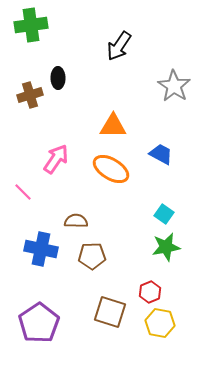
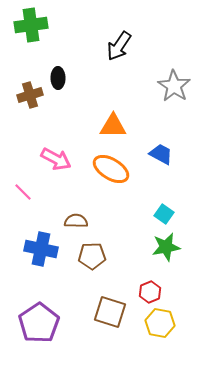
pink arrow: rotated 84 degrees clockwise
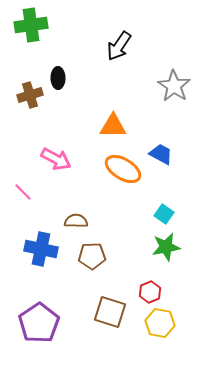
orange ellipse: moved 12 px right
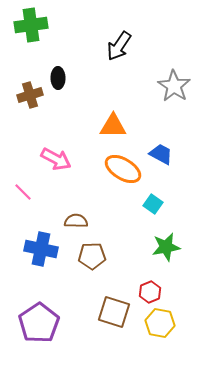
cyan square: moved 11 px left, 10 px up
brown square: moved 4 px right
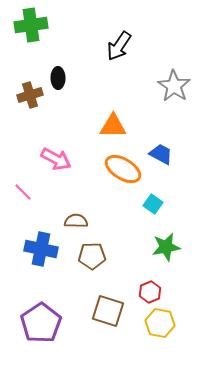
brown square: moved 6 px left, 1 px up
purple pentagon: moved 2 px right
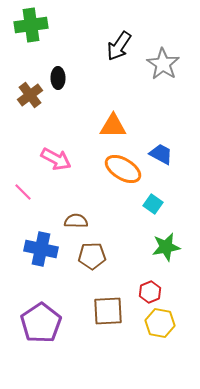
gray star: moved 11 px left, 22 px up
brown cross: rotated 20 degrees counterclockwise
brown square: rotated 20 degrees counterclockwise
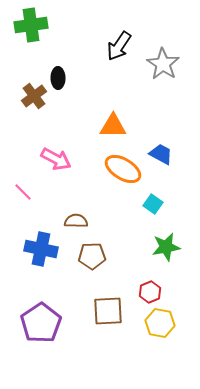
brown cross: moved 4 px right, 1 px down
